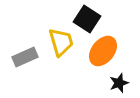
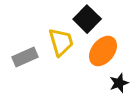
black square: rotated 12 degrees clockwise
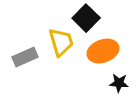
black square: moved 1 px left, 1 px up
orange ellipse: rotated 32 degrees clockwise
black star: rotated 24 degrees clockwise
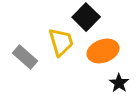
black square: moved 1 px up
gray rectangle: rotated 65 degrees clockwise
black star: rotated 30 degrees clockwise
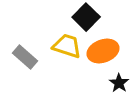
yellow trapezoid: moved 6 px right, 4 px down; rotated 56 degrees counterclockwise
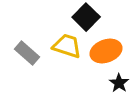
orange ellipse: moved 3 px right
gray rectangle: moved 2 px right, 4 px up
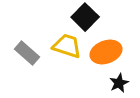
black square: moved 1 px left
orange ellipse: moved 1 px down
black star: rotated 12 degrees clockwise
